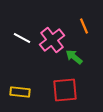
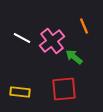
pink cross: moved 1 px down
red square: moved 1 px left, 1 px up
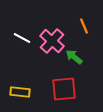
pink cross: rotated 10 degrees counterclockwise
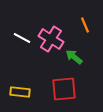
orange line: moved 1 px right, 1 px up
pink cross: moved 1 px left, 2 px up; rotated 10 degrees counterclockwise
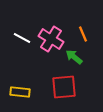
orange line: moved 2 px left, 9 px down
red square: moved 2 px up
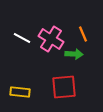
green arrow: moved 3 px up; rotated 144 degrees clockwise
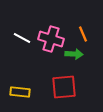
pink cross: rotated 15 degrees counterclockwise
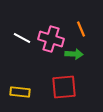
orange line: moved 2 px left, 5 px up
